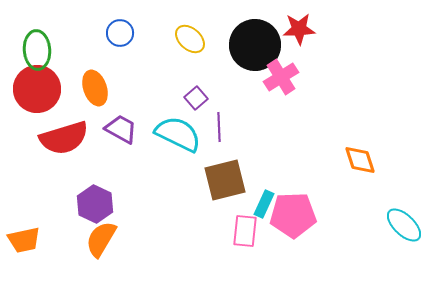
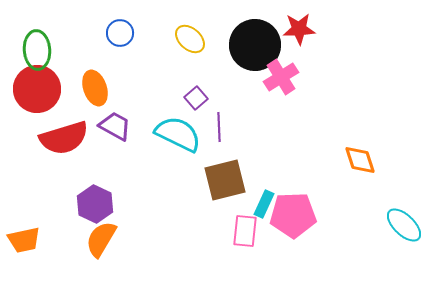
purple trapezoid: moved 6 px left, 3 px up
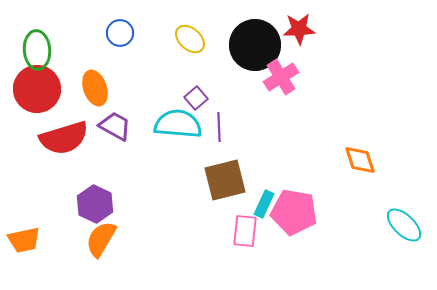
cyan semicircle: moved 10 px up; rotated 21 degrees counterclockwise
pink pentagon: moved 1 px right, 3 px up; rotated 12 degrees clockwise
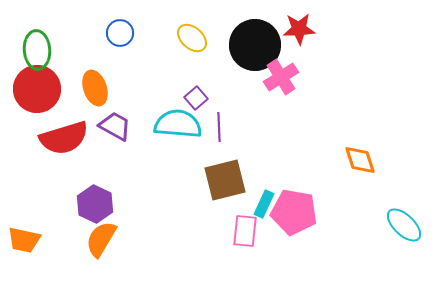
yellow ellipse: moved 2 px right, 1 px up
orange trapezoid: rotated 24 degrees clockwise
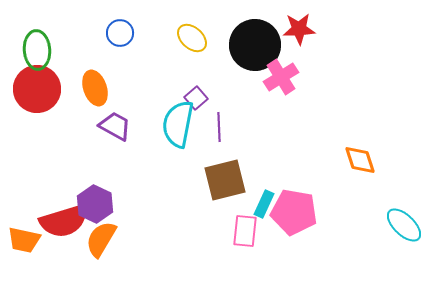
cyan semicircle: rotated 84 degrees counterclockwise
red semicircle: moved 83 px down
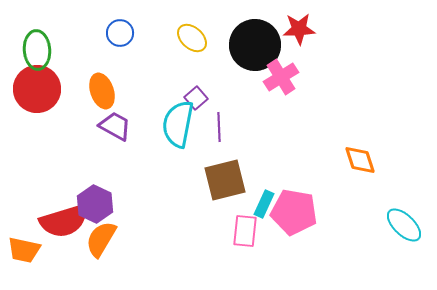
orange ellipse: moved 7 px right, 3 px down
orange trapezoid: moved 10 px down
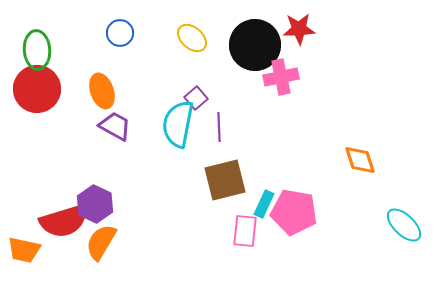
pink cross: rotated 20 degrees clockwise
orange semicircle: moved 3 px down
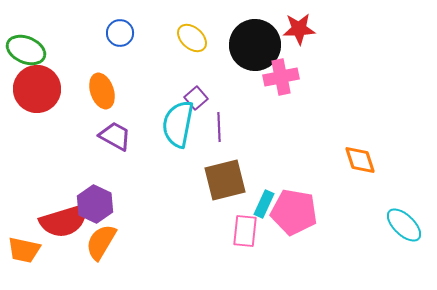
green ellipse: moved 11 px left; rotated 63 degrees counterclockwise
purple trapezoid: moved 10 px down
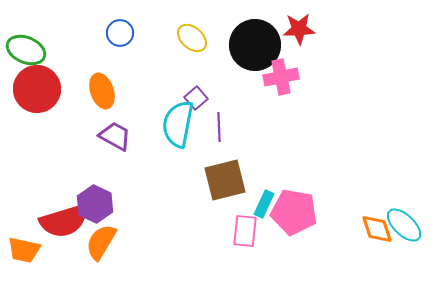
orange diamond: moved 17 px right, 69 px down
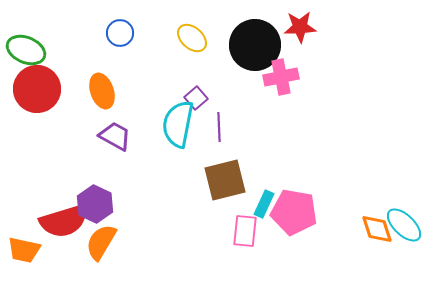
red star: moved 1 px right, 2 px up
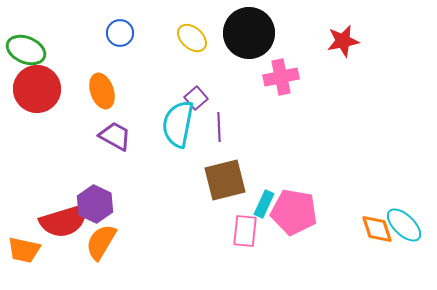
red star: moved 43 px right, 14 px down; rotated 8 degrees counterclockwise
black circle: moved 6 px left, 12 px up
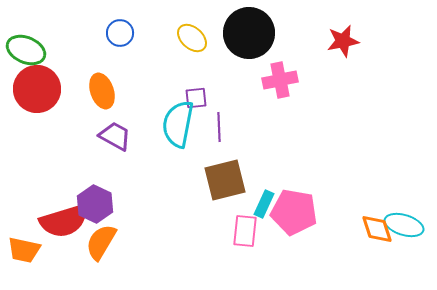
pink cross: moved 1 px left, 3 px down
purple square: rotated 35 degrees clockwise
cyan ellipse: rotated 27 degrees counterclockwise
